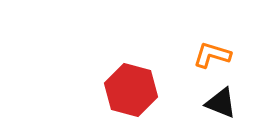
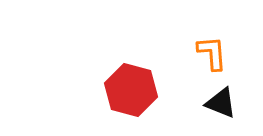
orange L-shape: moved 2 px up; rotated 69 degrees clockwise
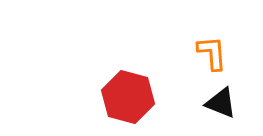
red hexagon: moved 3 px left, 7 px down
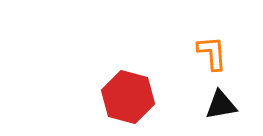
black triangle: moved 2 px down; rotated 32 degrees counterclockwise
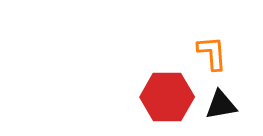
red hexagon: moved 39 px right; rotated 15 degrees counterclockwise
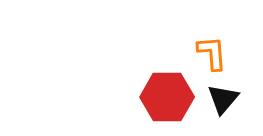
black triangle: moved 2 px right, 6 px up; rotated 40 degrees counterclockwise
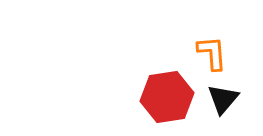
red hexagon: rotated 9 degrees counterclockwise
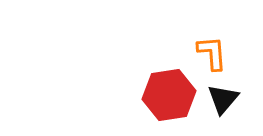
red hexagon: moved 2 px right, 2 px up
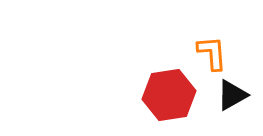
black triangle: moved 9 px right, 4 px up; rotated 20 degrees clockwise
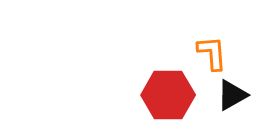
red hexagon: moved 1 px left; rotated 9 degrees clockwise
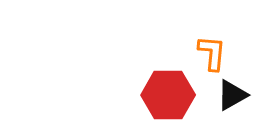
orange L-shape: rotated 9 degrees clockwise
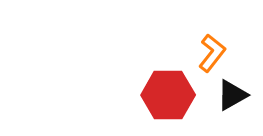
orange L-shape: rotated 33 degrees clockwise
